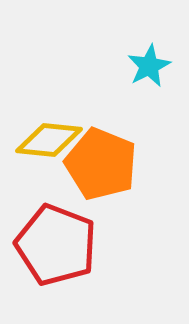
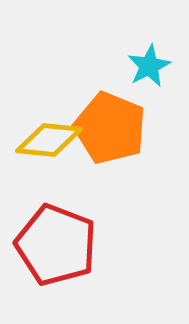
orange pentagon: moved 9 px right, 36 px up
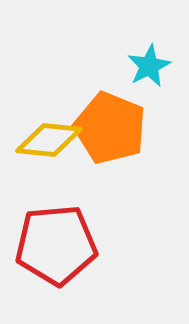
red pentagon: rotated 26 degrees counterclockwise
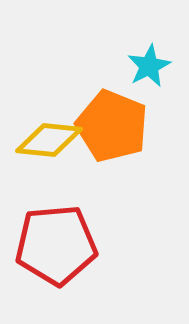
orange pentagon: moved 2 px right, 2 px up
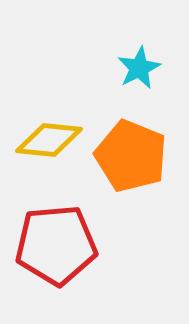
cyan star: moved 10 px left, 2 px down
orange pentagon: moved 19 px right, 30 px down
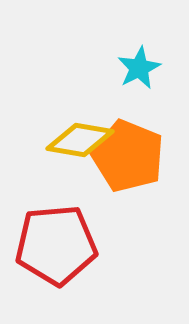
yellow diamond: moved 31 px right; rotated 4 degrees clockwise
orange pentagon: moved 3 px left
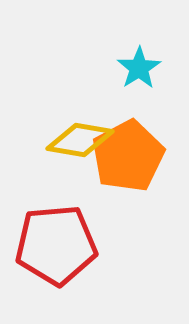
cyan star: rotated 6 degrees counterclockwise
orange pentagon: rotated 22 degrees clockwise
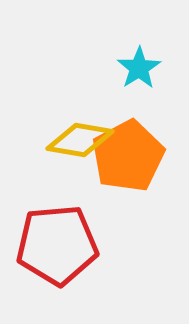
red pentagon: moved 1 px right
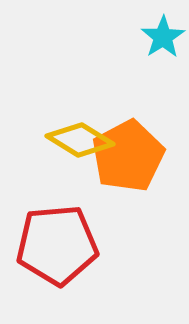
cyan star: moved 24 px right, 31 px up
yellow diamond: rotated 22 degrees clockwise
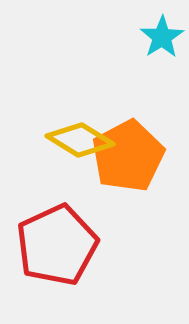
cyan star: moved 1 px left
red pentagon: rotated 20 degrees counterclockwise
